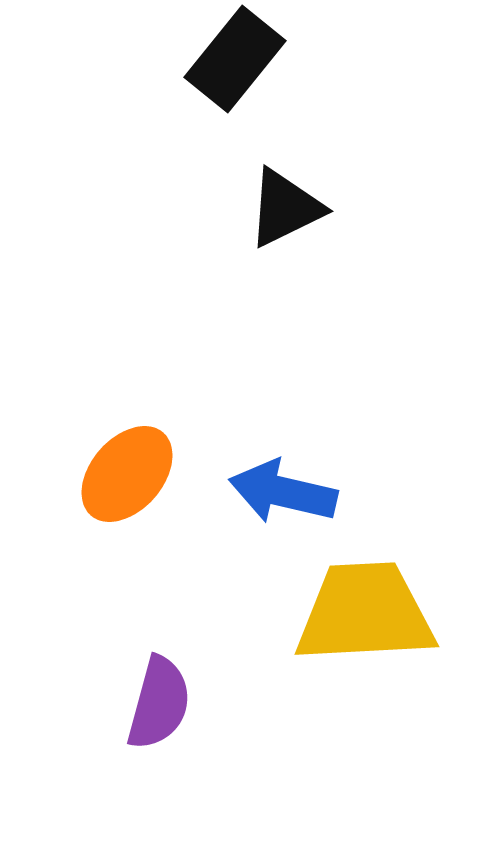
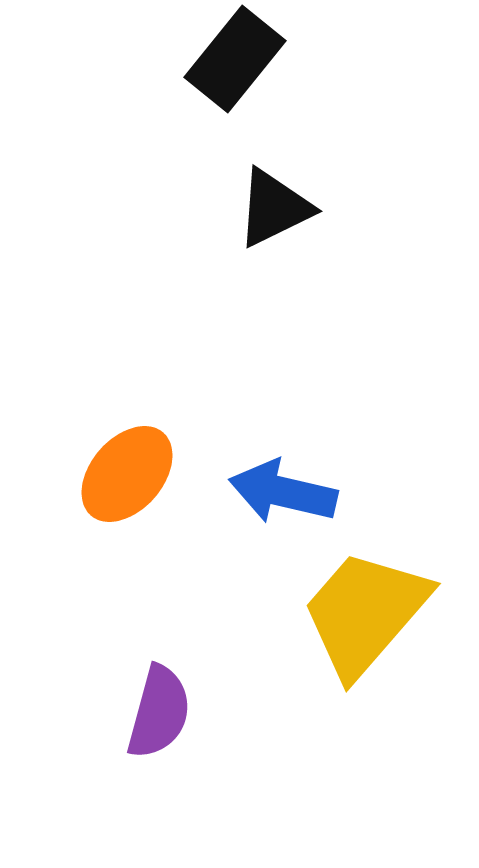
black triangle: moved 11 px left
yellow trapezoid: rotated 46 degrees counterclockwise
purple semicircle: moved 9 px down
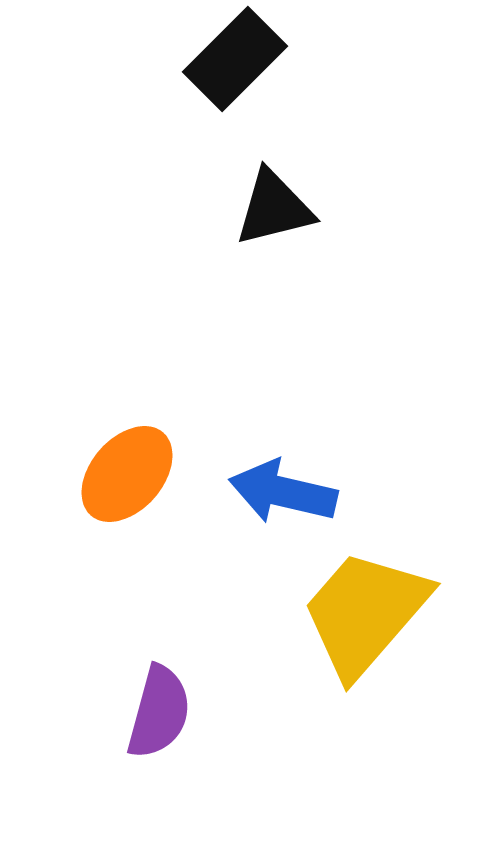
black rectangle: rotated 6 degrees clockwise
black triangle: rotated 12 degrees clockwise
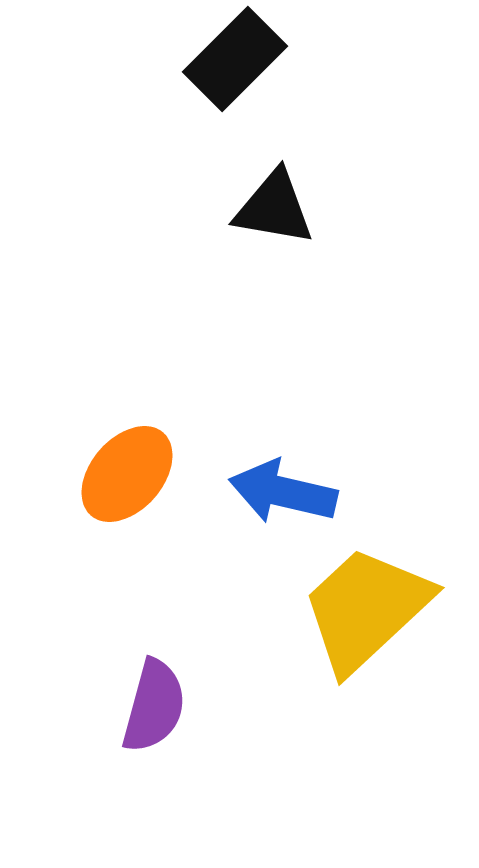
black triangle: rotated 24 degrees clockwise
yellow trapezoid: moved 1 px right, 4 px up; rotated 6 degrees clockwise
purple semicircle: moved 5 px left, 6 px up
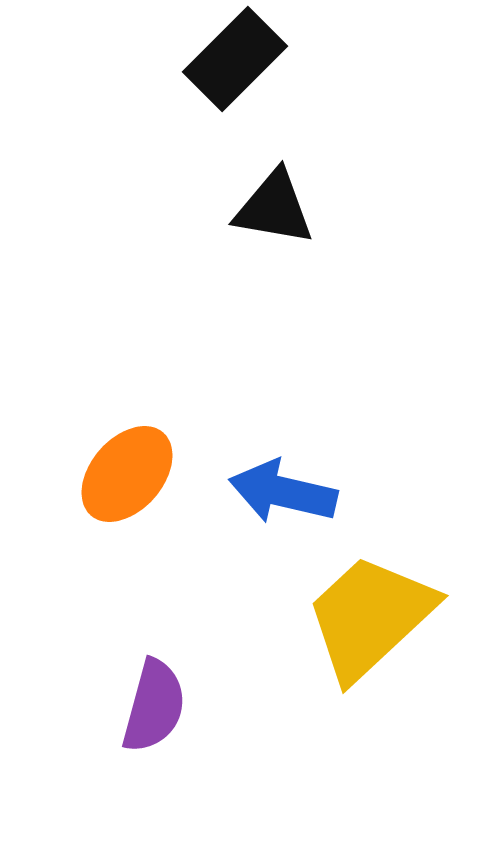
yellow trapezoid: moved 4 px right, 8 px down
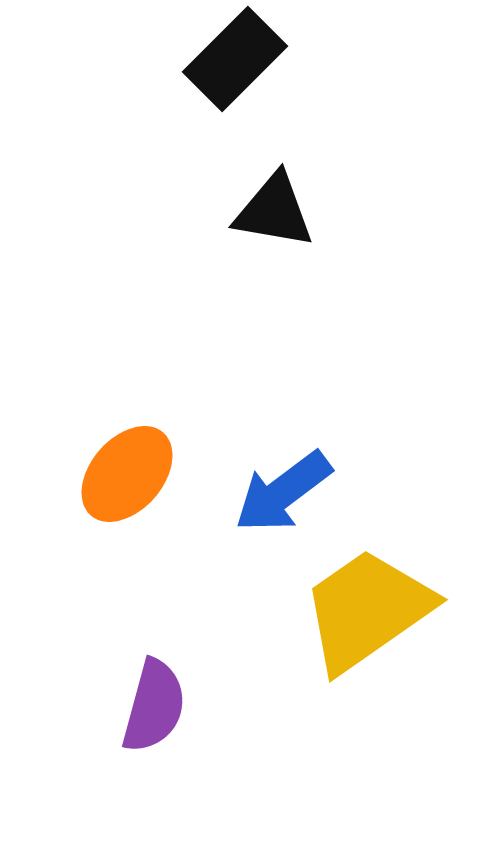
black triangle: moved 3 px down
blue arrow: rotated 50 degrees counterclockwise
yellow trapezoid: moved 3 px left, 7 px up; rotated 8 degrees clockwise
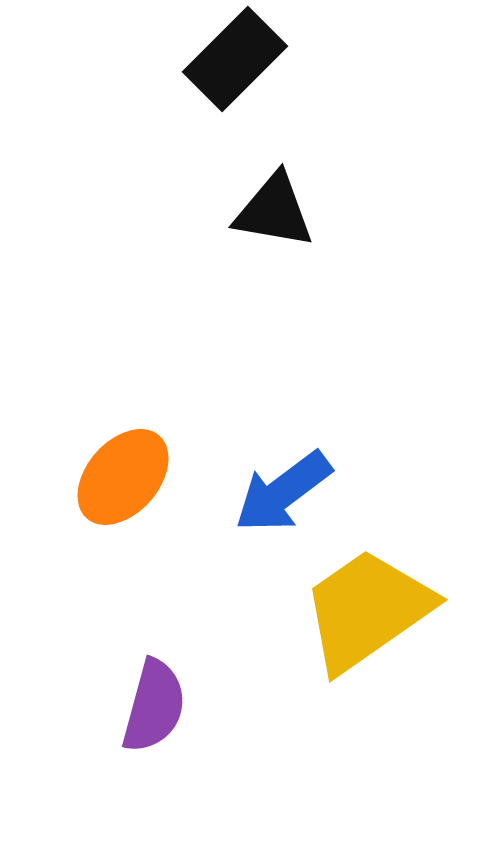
orange ellipse: moved 4 px left, 3 px down
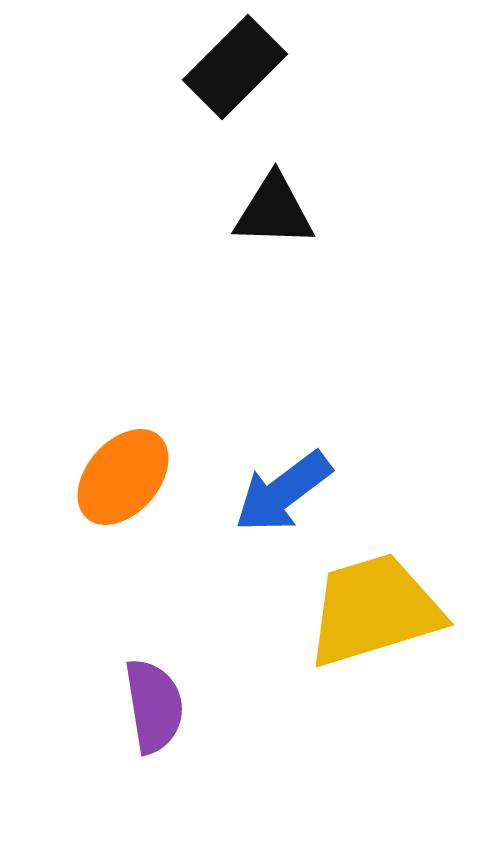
black rectangle: moved 8 px down
black triangle: rotated 8 degrees counterclockwise
yellow trapezoid: moved 7 px right; rotated 18 degrees clockwise
purple semicircle: rotated 24 degrees counterclockwise
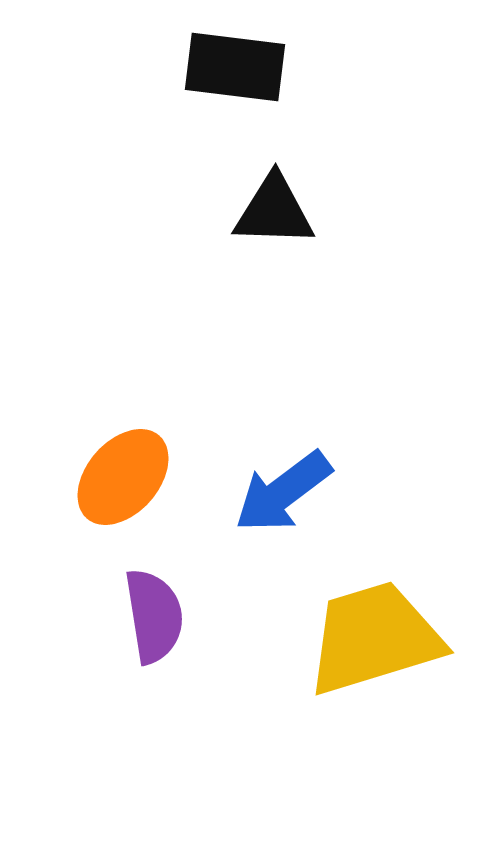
black rectangle: rotated 52 degrees clockwise
yellow trapezoid: moved 28 px down
purple semicircle: moved 90 px up
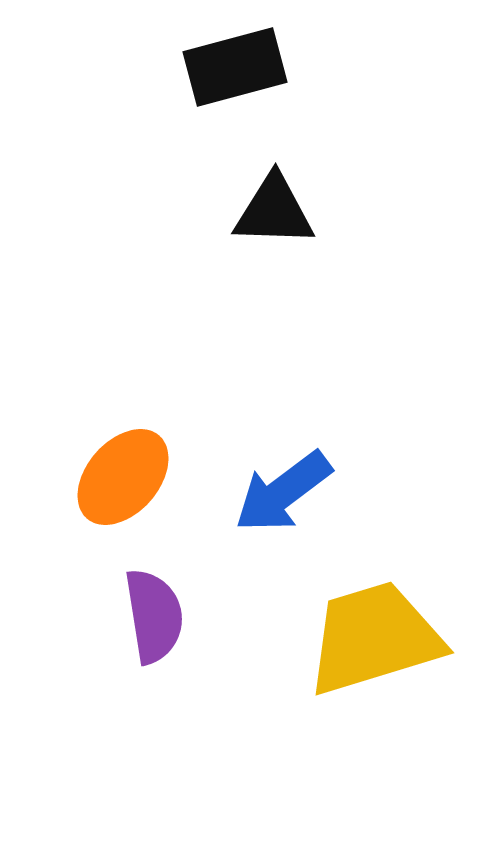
black rectangle: rotated 22 degrees counterclockwise
